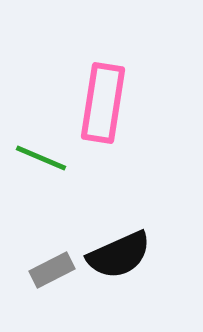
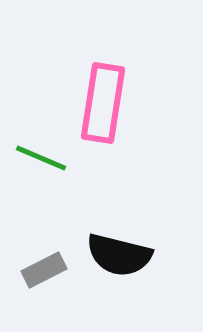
black semicircle: rotated 38 degrees clockwise
gray rectangle: moved 8 px left
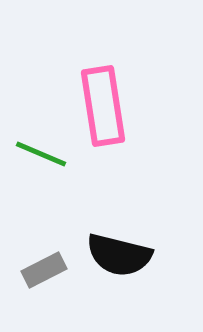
pink rectangle: moved 3 px down; rotated 18 degrees counterclockwise
green line: moved 4 px up
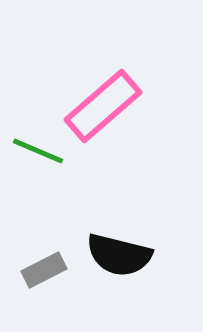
pink rectangle: rotated 58 degrees clockwise
green line: moved 3 px left, 3 px up
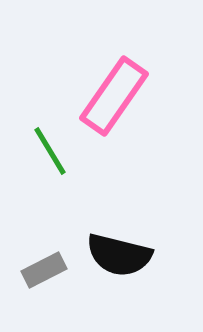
pink rectangle: moved 11 px right, 10 px up; rotated 14 degrees counterclockwise
green line: moved 12 px right; rotated 36 degrees clockwise
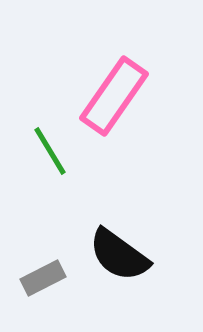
black semicircle: rotated 22 degrees clockwise
gray rectangle: moved 1 px left, 8 px down
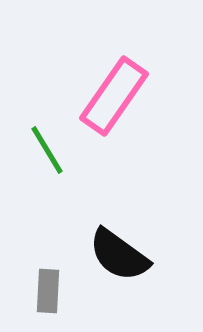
green line: moved 3 px left, 1 px up
gray rectangle: moved 5 px right, 13 px down; rotated 60 degrees counterclockwise
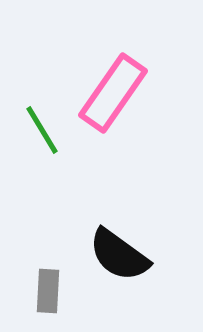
pink rectangle: moved 1 px left, 3 px up
green line: moved 5 px left, 20 px up
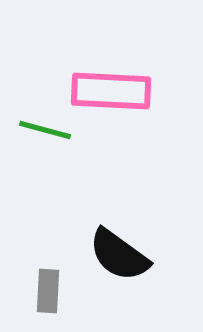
pink rectangle: moved 2 px left, 2 px up; rotated 58 degrees clockwise
green line: moved 3 px right; rotated 44 degrees counterclockwise
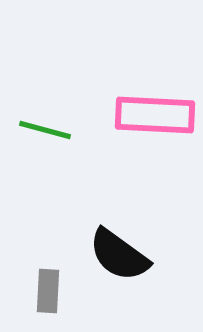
pink rectangle: moved 44 px right, 24 px down
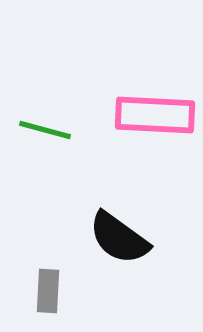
black semicircle: moved 17 px up
